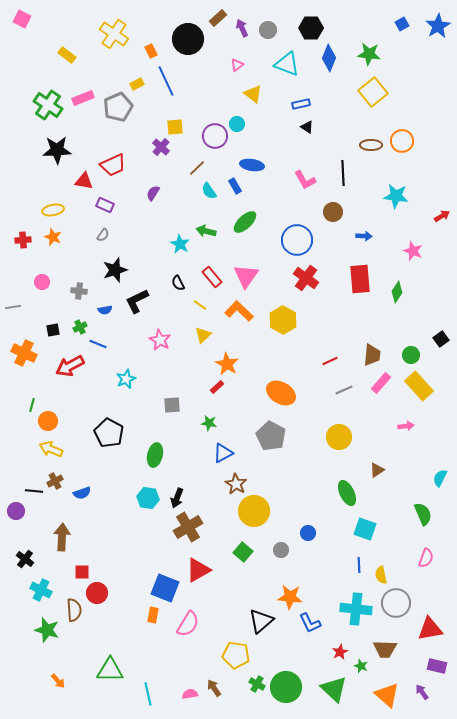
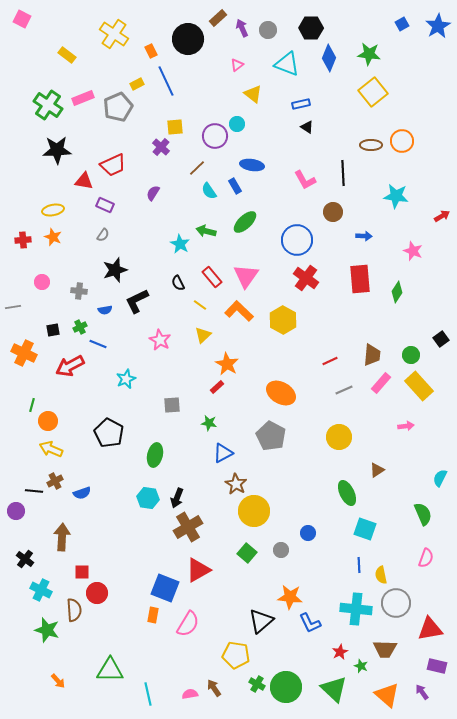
green square at (243, 552): moved 4 px right, 1 px down
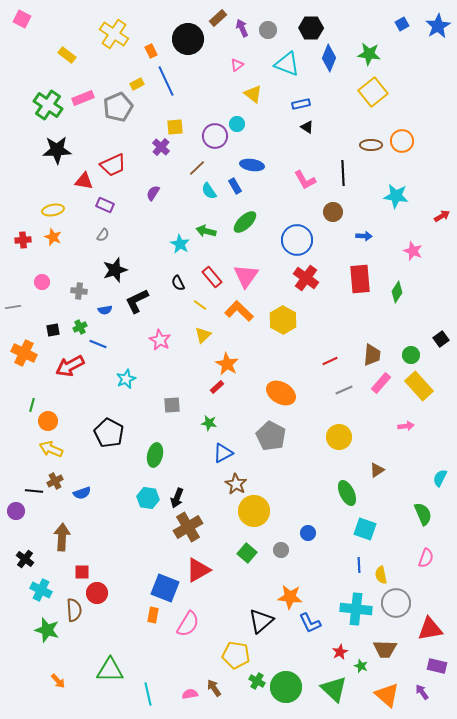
green cross at (257, 684): moved 3 px up
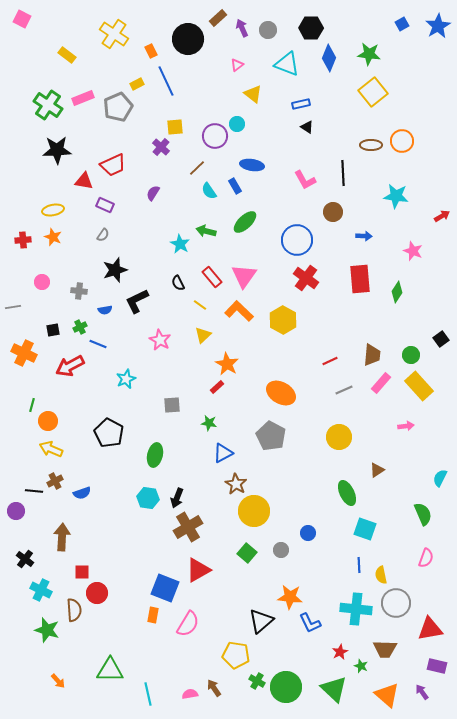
pink triangle at (246, 276): moved 2 px left
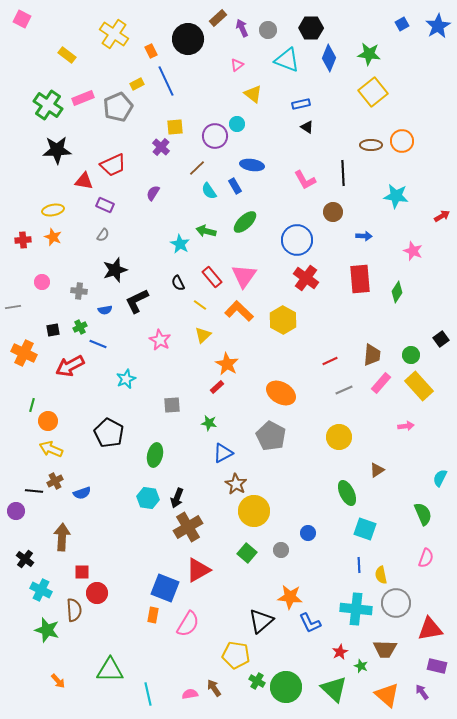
cyan triangle at (287, 64): moved 4 px up
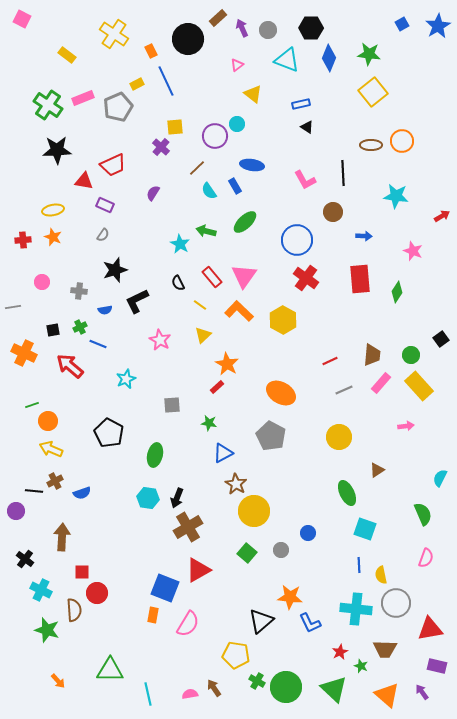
red arrow at (70, 366): rotated 68 degrees clockwise
green line at (32, 405): rotated 56 degrees clockwise
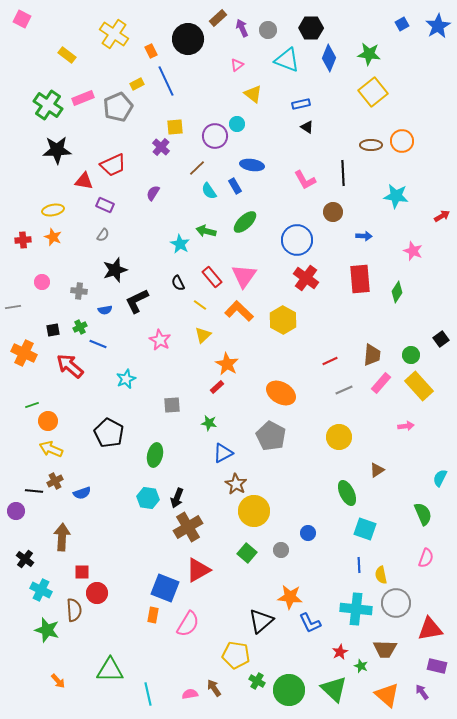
green circle at (286, 687): moved 3 px right, 3 px down
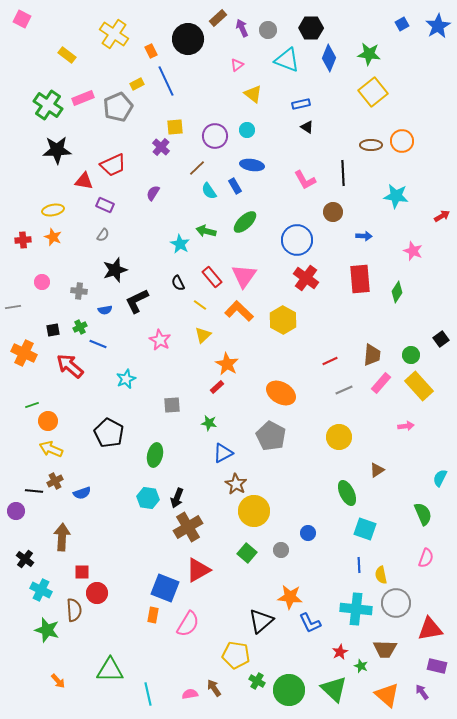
cyan circle at (237, 124): moved 10 px right, 6 px down
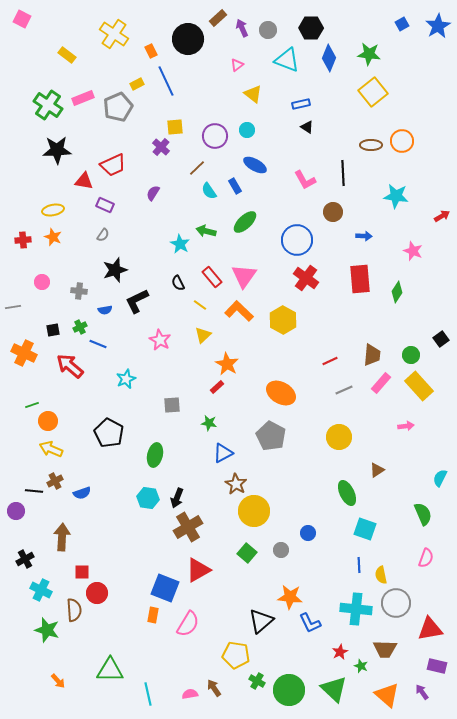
blue ellipse at (252, 165): moved 3 px right; rotated 20 degrees clockwise
black cross at (25, 559): rotated 24 degrees clockwise
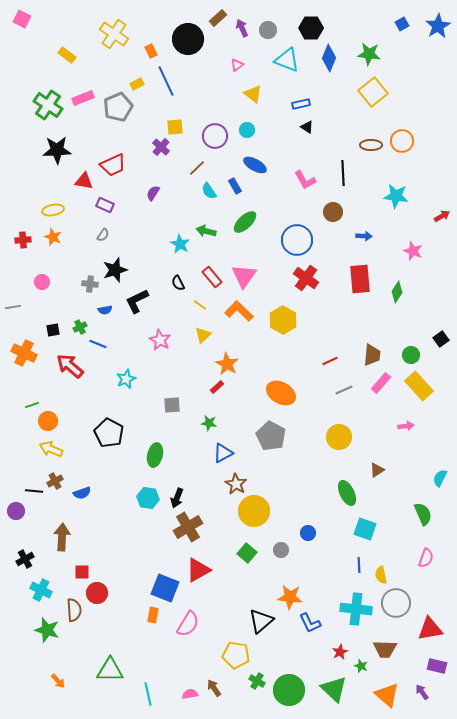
gray cross at (79, 291): moved 11 px right, 7 px up
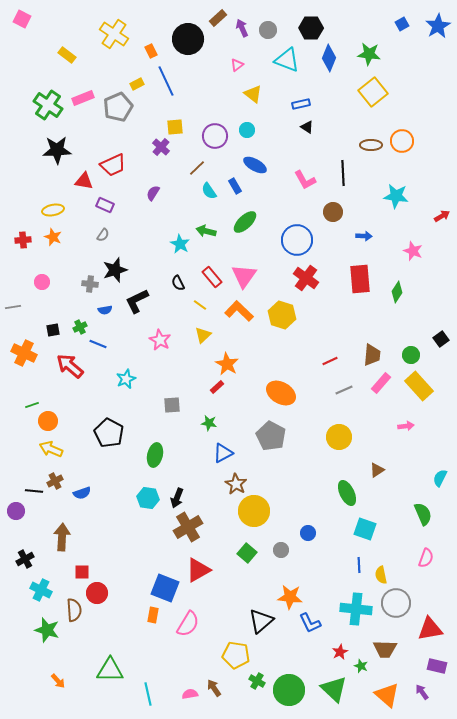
yellow hexagon at (283, 320): moved 1 px left, 5 px up; rotated 12 degrees counterclockwise
